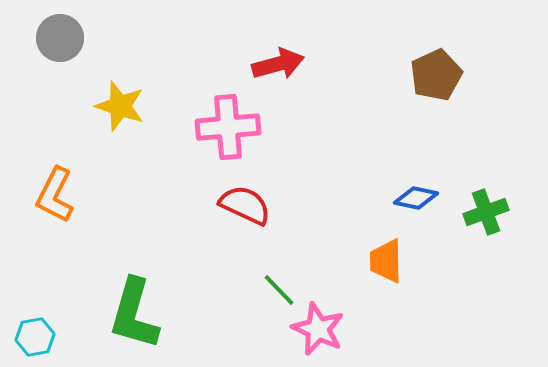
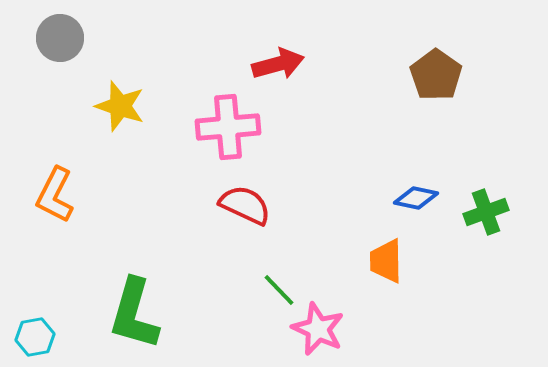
brown pentagon: rotated 12 degrees counterclockwise
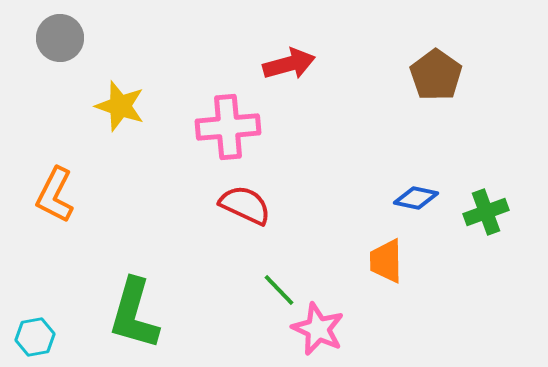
red arrow: moved 11 px right
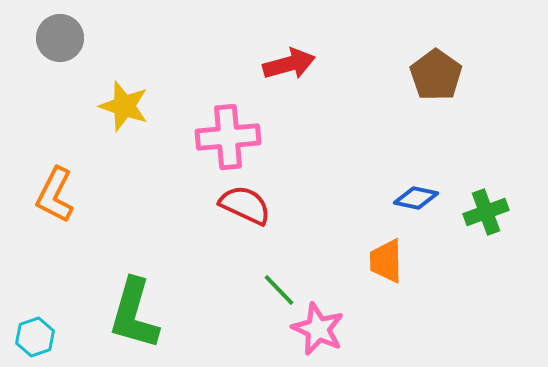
yellow star: moved 4 px right
pink cross: moved 10 px down
cyan hexagon: rotated 9 degrees counterclockwise
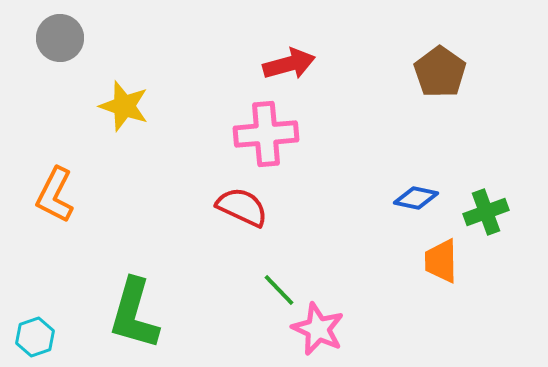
brown pentagon: moved 4 px right, 3 px up
pink cross: moved 38 px right, 3 px up
red semicircle: moved 3 px left, 2 px down
orange trapezoid: moved 55 px right
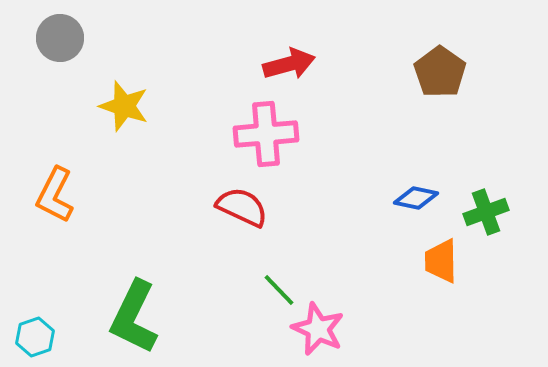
green L-shape: moved 3 px down; rotated 10 degrees clockwise
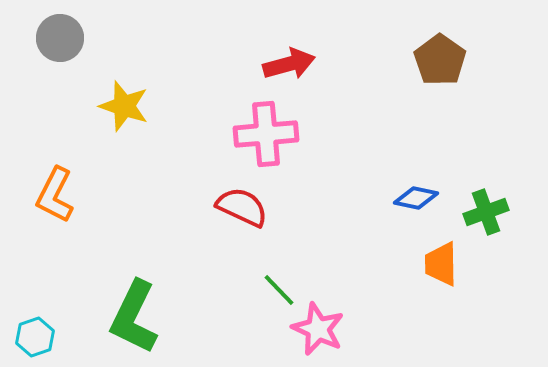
brown pentagon: moved 12 px up
orange trapezoid: moved 3 px down
